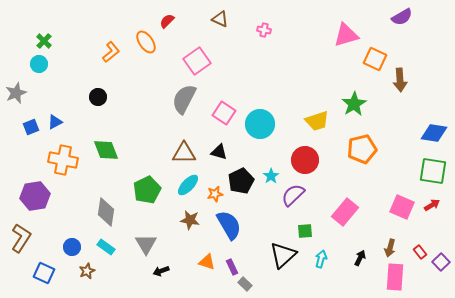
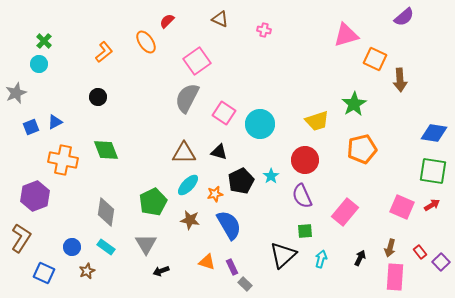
purple semicircle at (402, 17): moved 2 px right; rotated 10 degrees counterclockwise
orange L-shape at (111, 52): moved 7 px left
gray semicircle at (184, 99): moved 3 px right, 1 px up
green pentagon at (147, 190): moved 6 px right, 12 px down
purple semicircle at (293, 195): moved 9 px right, 1 px down; rotated 70 degrees counterclockwise
purple hexagon at (35, 196): rotated 12 degrees counterclockwise
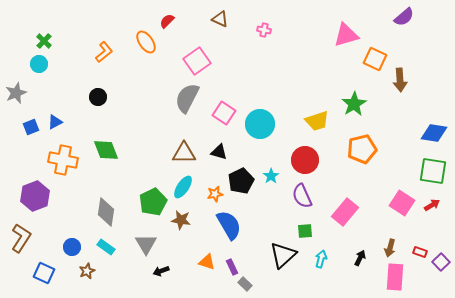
cyan ellipse at (188, 185): moved 5 px left, 2 px down; rotated 10 degrees counterclockwise
pink square at (402, 207): moved 4 px up; rotated 10 degrees clockwise
brown star at (190, 220): moved 9 px left
red rectangle at (420, 252): rotated 32 degrees counterclockwise
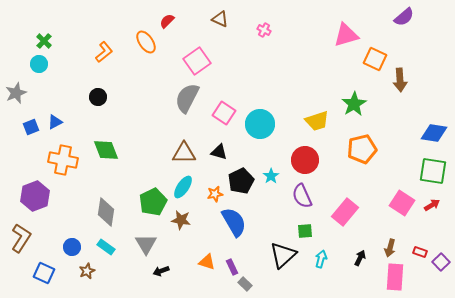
pink cross at (264, 30): rotated 16 degrees clockwise
blue semicircle at (229, 225): moved 5 px right, 3 px up
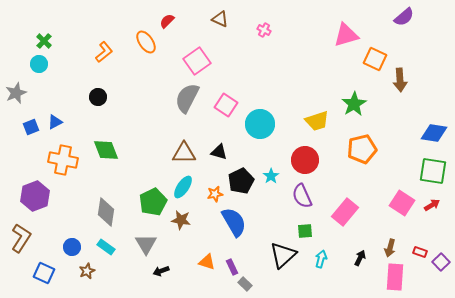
pink square at (224, 113): moved 2 px right, 8 px up
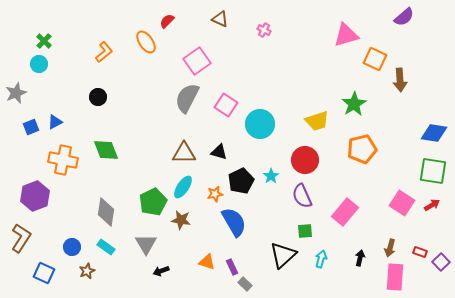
black arrow at (360, 258): rotated 14 degrees counterclockwise
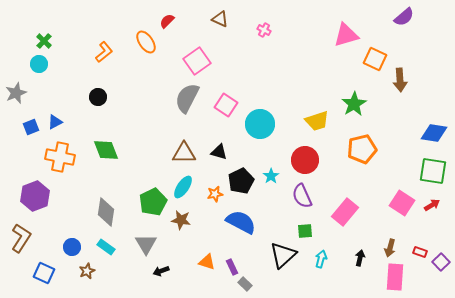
orange cross at (63, 160): moved 3 px left, 3 px up
blue semicircle at (234, 222): moved 7 px right; rotated 32 degrees counterclockwise
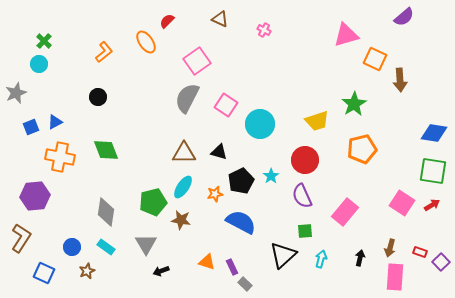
purple hexagon at (35, 196): rotated 16 degrees clockwise
green pentagon at (153, 202): rotated 12 degrees clockwise
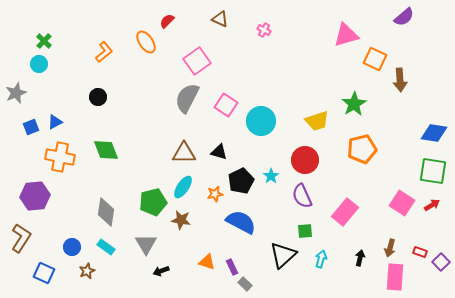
cyan circle at (260, 124): moved 1 px right, 3 px up
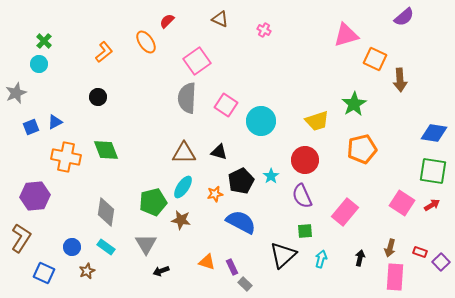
gray semicircle at (187, 98): rotated 24 degrees counterclockwise
orange cross at (60, 157): moved 6 px right
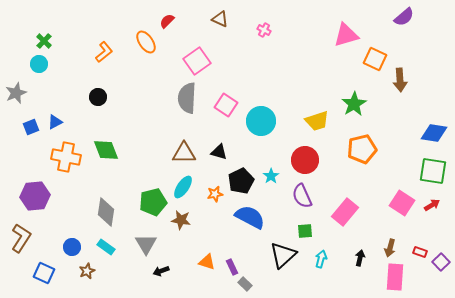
blue semicircle at (241, 222): moved 9 px right, 5 px up
